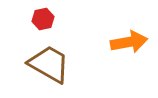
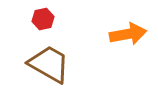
orange arrow: moved 1 px left, 8 px up
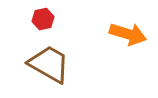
orange arrow: rotated 27 degrees clockwise
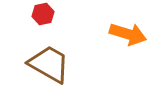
red hexagon: moved 5 px up
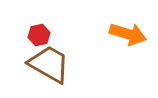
red hexagon: moved 4 px left, 21 px down
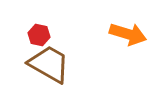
red hexagon: rotated 25 degrees clockwise
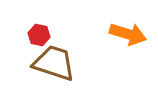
brown trapezoid: moved 5 px right, 1 px up; rotated 12 degrees counterclockwise
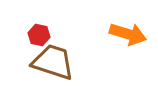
brown trapezoid: moved 1 px left, 1 px up
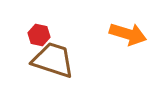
brown trapezoid: moved 2 px up
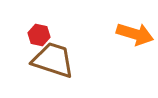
orange arrow: moved 7 px right
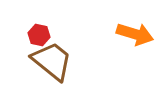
brown trapezoid: moved 1 px left, 1 px down; rotated 21 degrees clockwise
